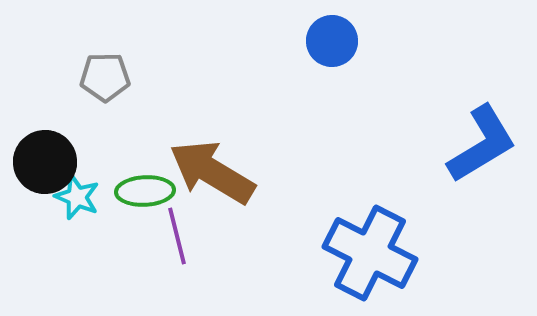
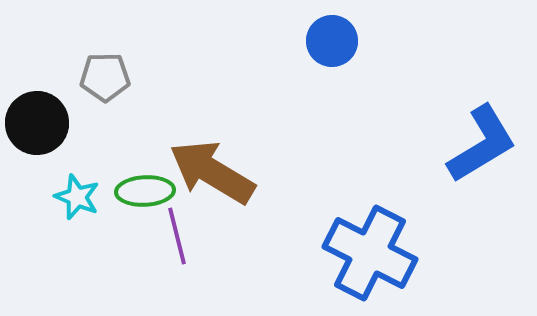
black circle: moved 8 px left, 39 px up
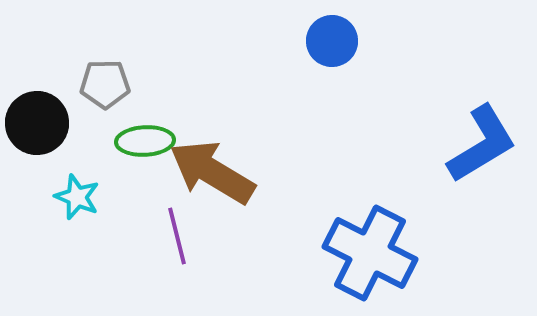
gray pentagon: moved 7 px down
green ellipse: moved 50 px up
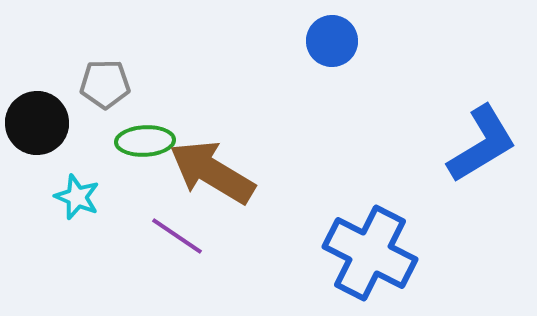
purple line: rotated 42 degrees counterclockwise
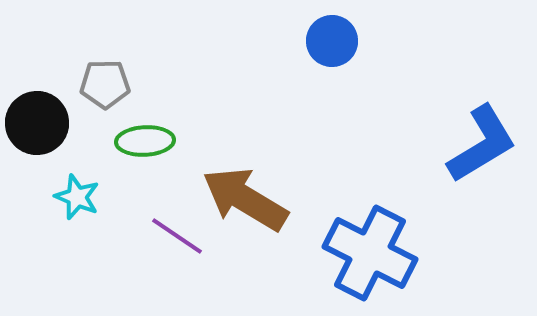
brown arrow: moved 33 px right, 27 px down
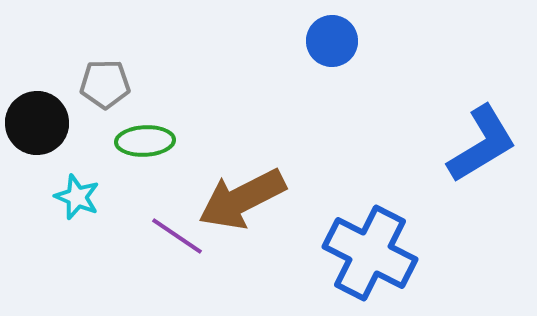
brown arrow: moved 3 px left; rotated 58 degrees counterclockwise
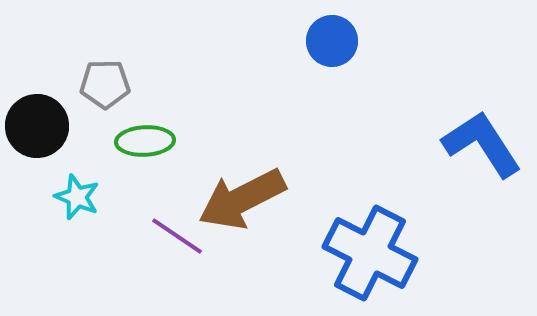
black circle: moved 3 px down
blue L-shape: rotated 92 degrees counterclockwise
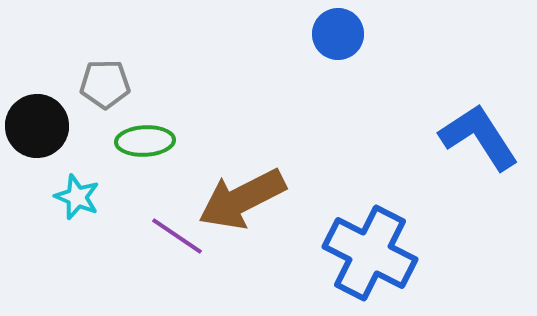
blue circle: moved 6 px right, 7 px up
blue L-shape: moved 3 px left, 7 px up
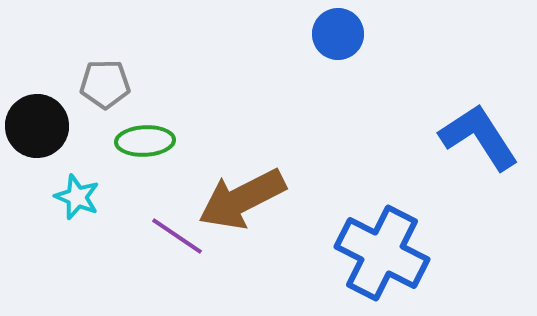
blue cross: moved 12 px right
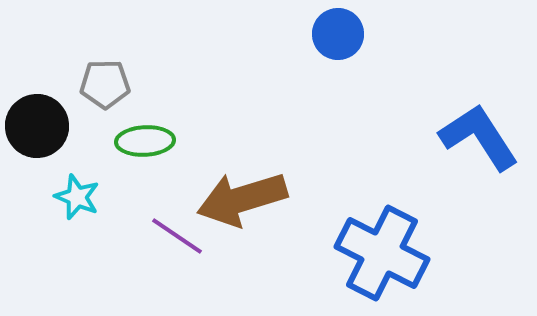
brown arrow: rotated 10 degrees clockwise
